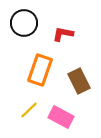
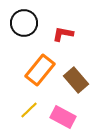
orange rectangle: rotated 20 degrees clockwise
brown rectangle: moved 3 px left, 1 px up; rotated 15 degrees counterclockwise
pink rectangle: moved 2 px right
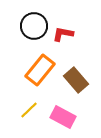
black circle: moved 10 px right, 3 px down
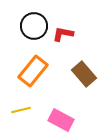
orange rectangle: moved 7 px left, 1 px down
brown rectangle: moved 8 px right, 6 px up
yellow line: moved 8 px left; rotated 30 degrees clockwise
pink rectangle: moved 2 px left, 3 px down
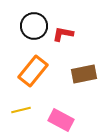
brown rectangle: rotated 60 degrees counterclockwise
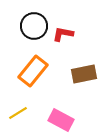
yellow line: moved 3 px left, 3 px down; rotated 18 degrees counterclockwise
